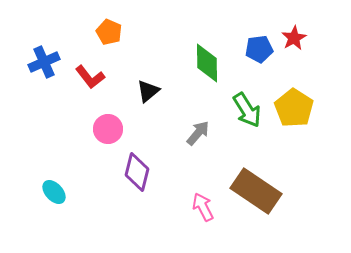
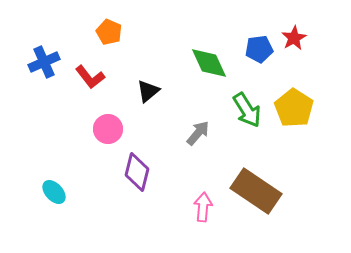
green diamond: moved 2 px right; rotated 24 degrees counterclockwise
pink arrow: rotated 32 degrees clockwise
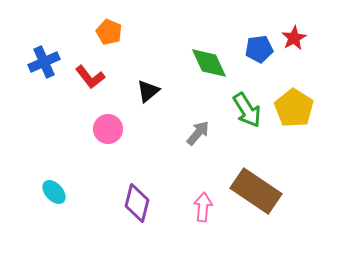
purple diamond: moved 31 px down
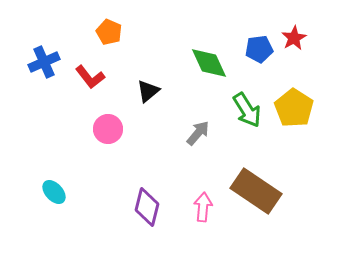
purple diamond: moved 10 px right, 4 px down
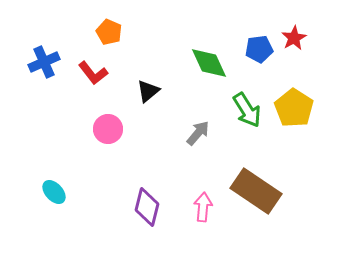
red L-shape: moved 3 px right, 4 px up
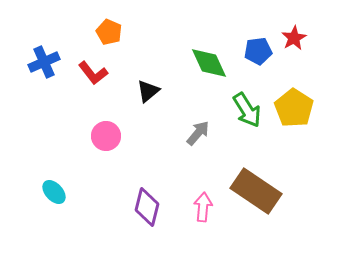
blue pentagon: moved 1 px left, 2 px down
pink circle: moved 2 px left, 7 px down
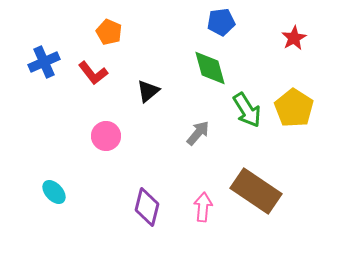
blue pentagon: moved 37 px left, 29 px up
green diamond: moved 1 px right, 5 px down; rotated 9 degrees clockwise
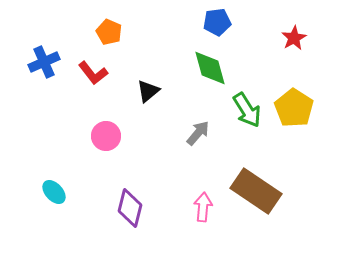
blue pentagon: moved 4 px left
purple diamond: moved 17 px left, 1 px down
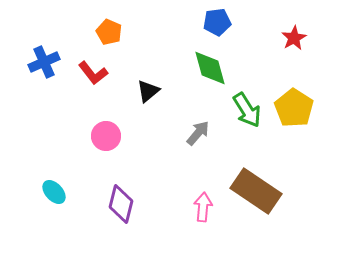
purple diamond: moved 9 px left, 4 px up
